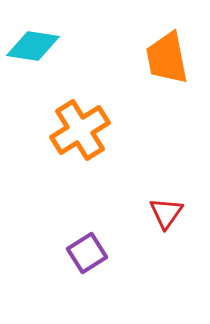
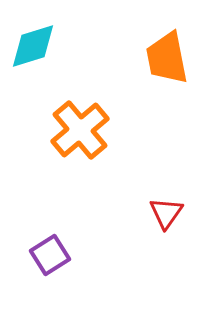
cyan diamond: rotated 26 degrees counterclockwise
orange cross: rotated 8 degrees counterclockwise
purple square: moved 37 px left, 2 px down
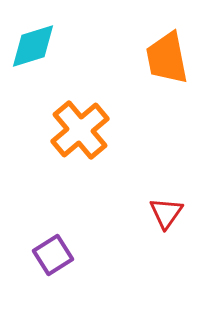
purple square: moved 3 px right
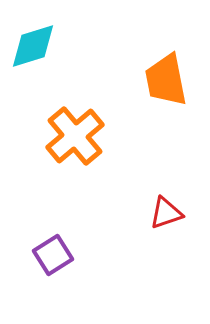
orange trapezoid: moved 1 px left, 22 px down
orange cross: moved 5 px left, 6 px down
red triangle: rotated 36 degrees clockwise
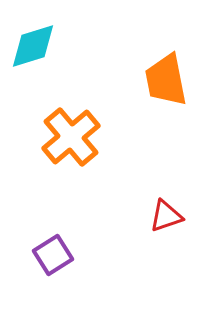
orange cross: moved 4 px left, 1 px down
red triangle: moved 3 px down
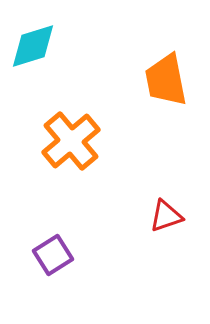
orange cross: moved 4 px down
